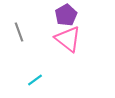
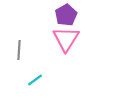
gray line: moved 18 px down; rotated 24 degrees clockwise
pink triangle: moved 2 px left; rotated 24 degrees clockwise
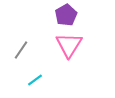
pink triangle: moved 3 px right, 6 px down
gray line: moved 2 px right; rotated 30 degrees clockwise
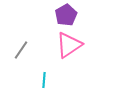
pink triangle: rotated 24 degrees clockwise
cyan line: moved 9 px right; rotated 49 degrees counterclockwise
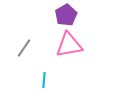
pink triangle: rotated 24 degrees clockwise
gray line: moved 3 px right, 2 px up
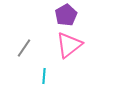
pink triangle: rotated 28 degrees counterclockwise
cyan line: moved 4 px up
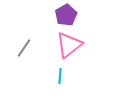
cyan line: moved 16 px right
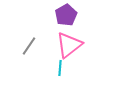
gray line: moved 5 px right, 2 px up
cyan line: moved 8 px up
